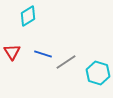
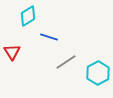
blue line: moved 6 px right, 17 px up
cyan hexagon: rotated 15 degrees clockwise
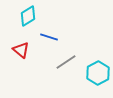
red triangle: moved 9 px right, 2 px up; rotated 18 degrees counterclockwise
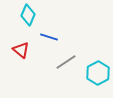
cyan diamond: moved 1 px up; rotated 35 degrees counterclockwise
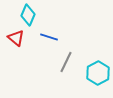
red triangle: moved 5 px left, 12 px up
gray line: rotated 30 degrees counterclockwise
